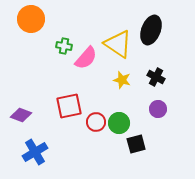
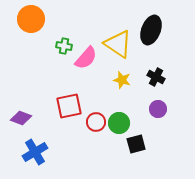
purple diamond: moved 3 px down
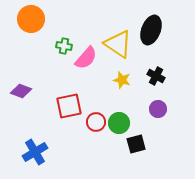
black cross: moved 1 px up
purple diamond: moved 27 px up
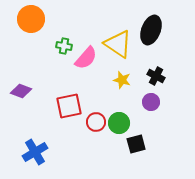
purple circle: moved 7 px left, 7 px up
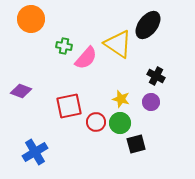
black ellipse: moved 3 px left, 5 px up; rotated 16 degrees clockwise
yellow star: moved 1 px left, 19 px down
green circle: moved 1 px right
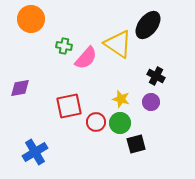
purple diamond: moved 1 px left, 3 px up; rotated 30 degrees counterclockwise
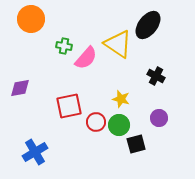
purple circle: moved 8 px right, 16 px down
green circle: moved 1 px left, 2 px down
